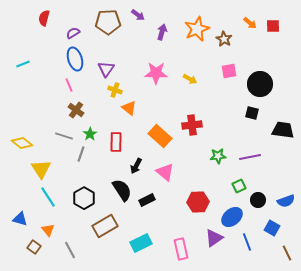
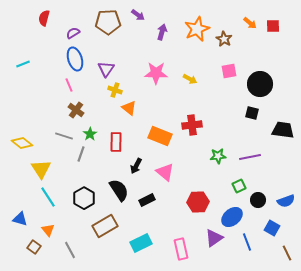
orange rectangle at (160, 136): rotated 20 degrees counterclockwise
black semicircle at (122, 190): moved 3 px left
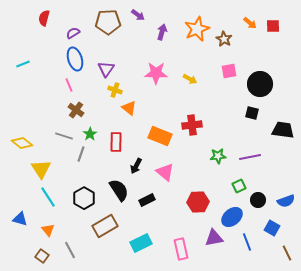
purple triangle at (214, 238): rotated 24 degrees clockwise
brown square at (34, 247): moved 8 px right, 9 px down
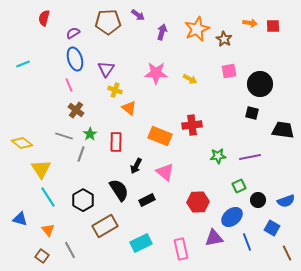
orange arrow at (250, 23): rotated 32 degrees counterclockwise
black hexagon at (84, 198): moved 1 px left, 2 px down
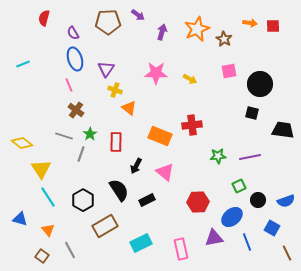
purple semicircle at (73, 33): rotated 88 degrees counterclockwise
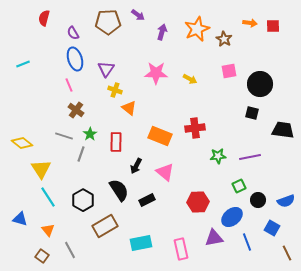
red cross at (192, 125): moved 3 px right, 3 px down
cyan rectangle at (141, 243): rotated 15 degrees clockwise
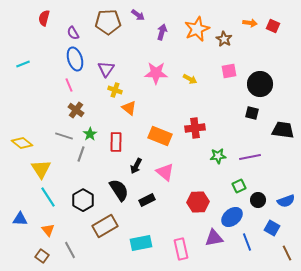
red square at (273, 26): rotated 24 degrees clockwise
blue triangle at (20, 219): rotated 14 degrees counterclockwise
